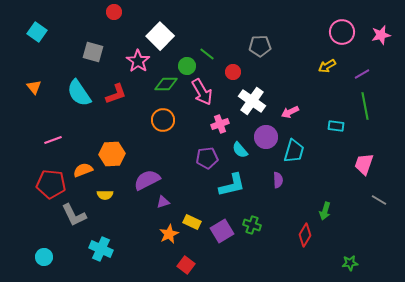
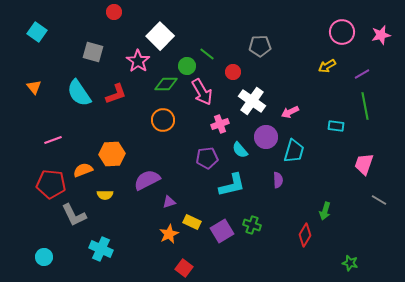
purple triangle at (163, 202): moved 6 px right
green star at (350, 263): rotated 21 degrees clockwise
red square at (186, 265): moved 2 px left, 3 px down
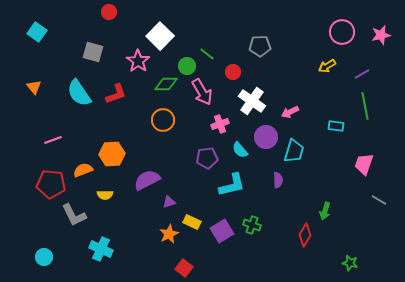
red circle at (114, 12): moved 5 px left
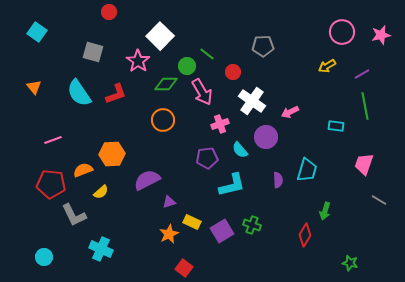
gray pentagon at (260, 46): moved 3 px right
cyan trapezoid at (294, 151): moved 13 px right, 19 px down
yellow semicircle at (105, 195): moved 4 px left, 3 px up; rotated 42 degrees counterclockwise
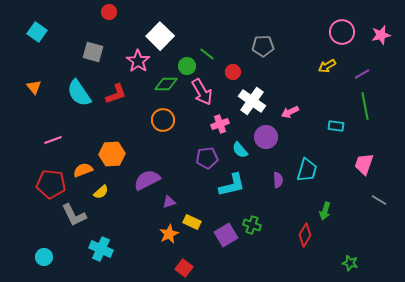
purple square at (222, 231): moved 4 px right, 4 px down
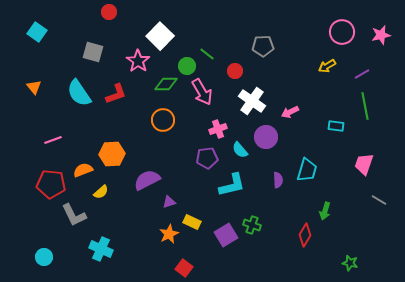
red circle at (233, 72): moved 2 px right, 1 px up
pink cross at (220, 124): moved 2 px left, 5 px down
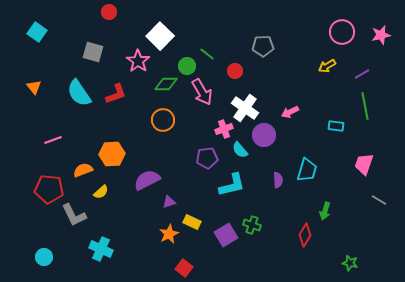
white cross at (252, 101): moved 7 px left, 7 px down
pink cross at (218, 129): moved 6 px right
purple circle at (266, 137): moved 2 px left, 2 px up
red pentagon at (51, 184): moved 2 px left, 5 px down
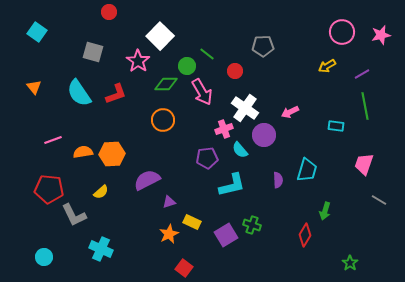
orange semicircle at (83, 170): moved 18 px up; rotated 12 degrees clockwise
green star at (350, 263): rotated 21 degrees clockwise
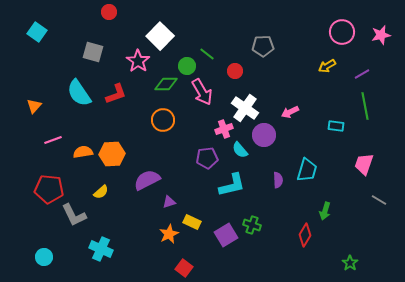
orange triangle at (34, 87): moved 19 px down; rotated 21 degrees clockwise
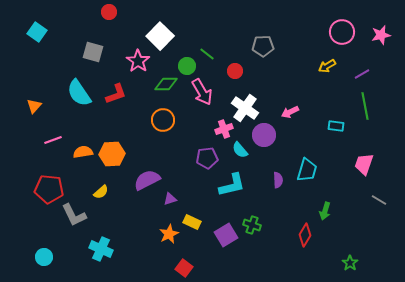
purple triangle at (169, 202): moved 1 px right, 3 px up
